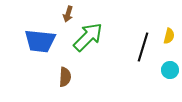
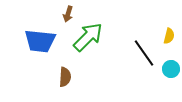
black line: moved 1 px right, 6 px down; rotated 52 degrees counterclockwise
cyan circle: moved 1 px right, 1 px up
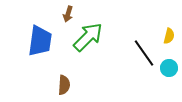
blue trapezoid: rotated 88 degrees counterclockwise
cyan circle: moved 2 px left, 1 px up
brown semicircle: moved 1 px left, 8 px down
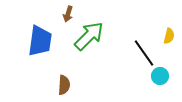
green arrow: moved 1 px right, 1 px up
cyan circle: moved 9 px left, 8 px down
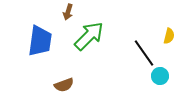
brown arrow: moved 2 px up
brown semicircle: rotated 66 degrees clockwise
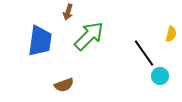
yellow semicircle: moved 2 px right, 2 px up
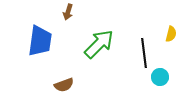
green arrow: moved 10 px right, 8 px down
black line: rotated 28 degrees clockwise
cyan circle: moved 1 px down
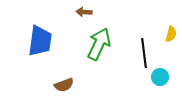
brown arrow: moved 16 px right; rotated 77 degrees clockwise
green arrow: rotated 20 degrees counterclockwise
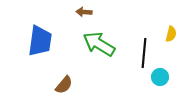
green arrow: rotated 84 degrees counterclockwise
black line: rotated 12 degrees clockwise
brown semicircle: rotated 30 degrees counterclockwise
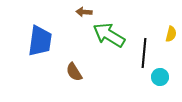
green arrow: moved 10 px right, 9 px up
brown semicircle: moved 10 px right, 13 px up; rotated 108 degrees clockwise
